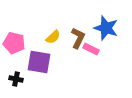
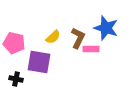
pink rectangle: rotated 28 degrees counterclockwise
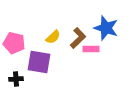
brown L-shape: rotated 20 degrees clockwise
black cross: rotated 16 degrees counterclockwise
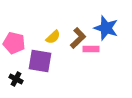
purple square: moved 1 px right, 1 px up
black cross: rotated 32 degrees clockwise
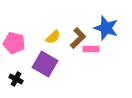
purple square: moved 5 px right, 3 px down; rotated 20 degrees clockwise
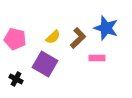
pink pentagon: moved 1 px right, 4 px up
pink rectangle: moved 6 px right, 9 px down
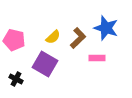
pink pentagon: moved 1 px left, 1 px down
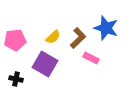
pink pentagon: moved 1 px right; rotated 20 degrees counterclockwise
pink rectangle: moved 6 px left; rotated 28 degrees clockwise
black cross: rotated 16 degrees counterclockwise
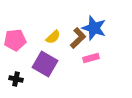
blue star: moved 12 px left
pink rectangle: rotated 42 degrees counterclockwise
